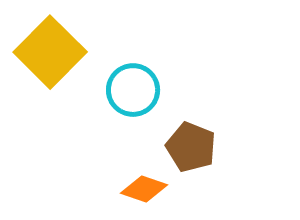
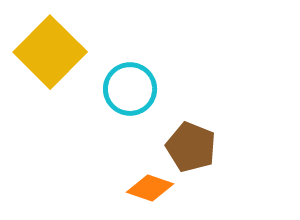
cyan circle: moved 3 px left, 1 px up
orange diamond: moved 6 px right, 1 px up
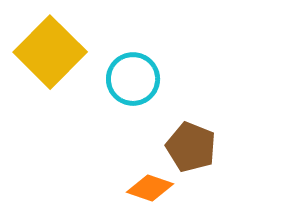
cyan circle: moved 3 px right, 10 px up
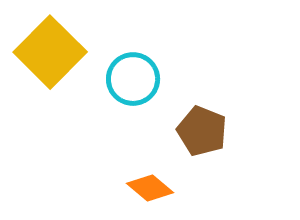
brown pentagon: moved 11 px right, 16 px up
orange diamond: rotated 21 degrees clockwise
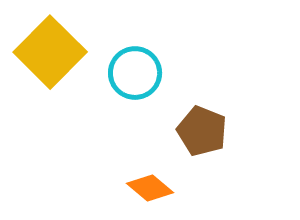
cyan circle: moved 2 px right, 6 px up
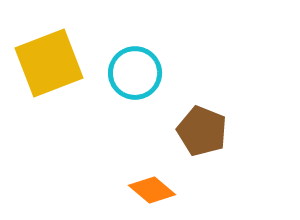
yellow square: moved 1 px left, 11 px down; rotated 24 degrees clockwise
orange diamond: moved 2 px right, 2 px down
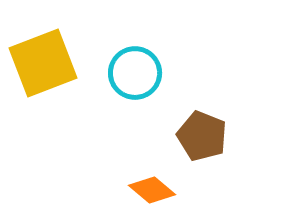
yellow square: moved 6 px left
brown pentagon: moved 5 px down
